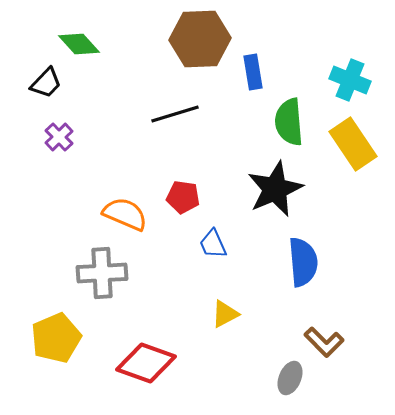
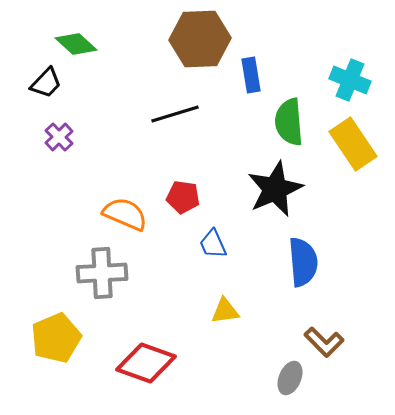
green diamond: moved 3 px left; rotated 6 degrees counterclockwise
blue rectangle: moved 2 px left, 3 px down
yellow triangle: moved 3 px up; rotated 20 degrees clockwise
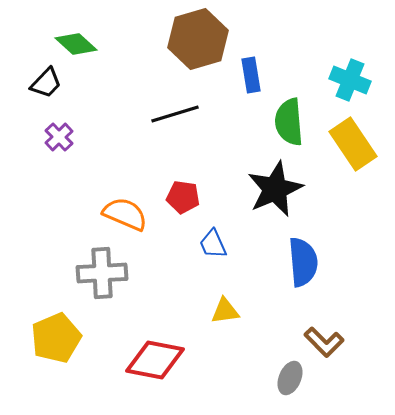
brown hexagon: moved 2 px left; rotated 14 degrees counterclockwise
red diamond: moved 9 px right, 3 px up; rotated 8 degrees counterclockwise
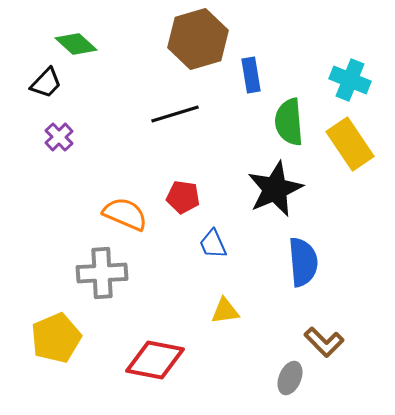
yellow rectangle: moved 3 px left
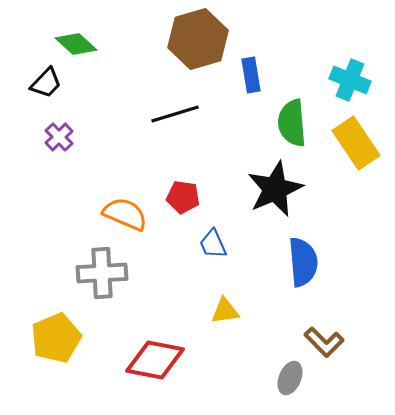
green semicircle: moved 3 px right, 1 px down
yellow rectangle: moved 6 px right, 1 px up
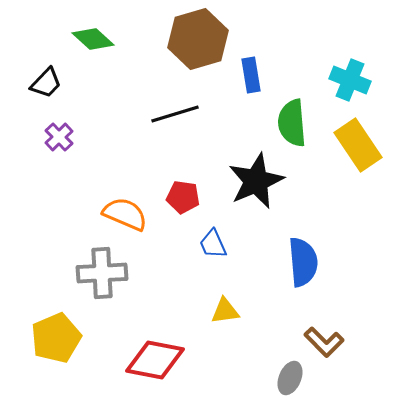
green diamond: moved 17 px right, 5 px up
yellow rectangle: moved 2 px right, 2 px down
black star: moved 19 px left, 8 px up
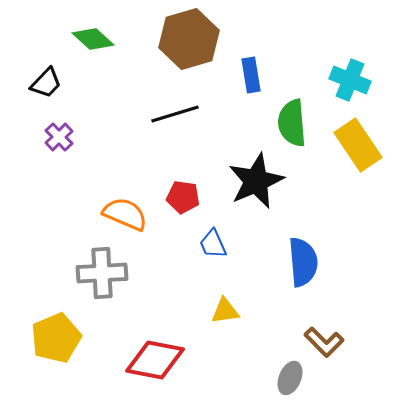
brown hexagon: moved 9 px left
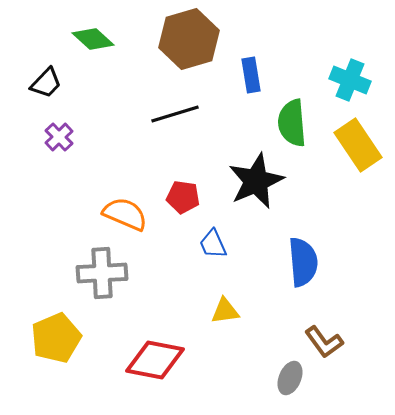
brown L-shape: rotated 9 degrees clockwise
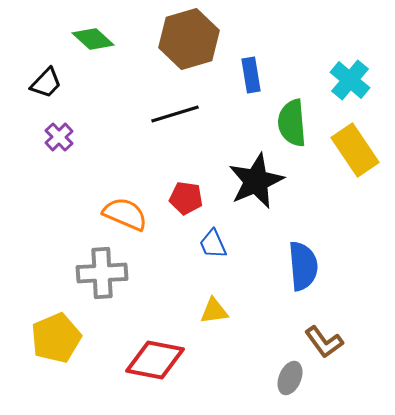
cyan cross: rotated 18 degrees clockwise
yellow rectangle: moved 3 px left, 5 px down
red pentagon: moved 3 px right, 1 px down
blue semicircle: moved 4 px down
yellow triangle: moved 11 px left
